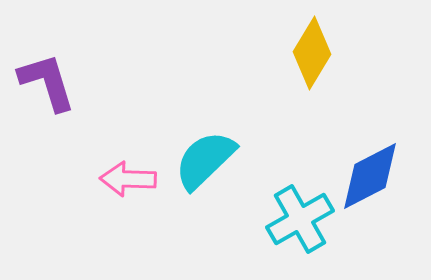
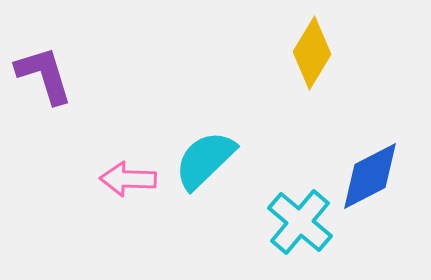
purple L-shape: moved 3 px left, 7 px up
cyan cross: moved 3 px down; rotated 20 degrees counterclockwise
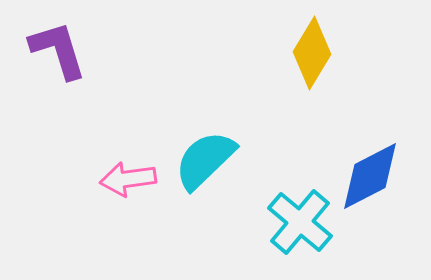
purple L-shape: moved 14 px right, 25 px up
pink arrow: rotated 10 degrees counterclockwise
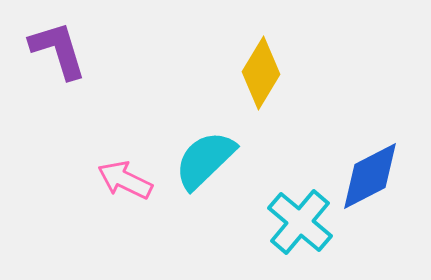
yellow diamond: moved 51 px left, 20 px down
pink arrow: moved 3 px left, 1 px down; rotated 34 degrees clockwise
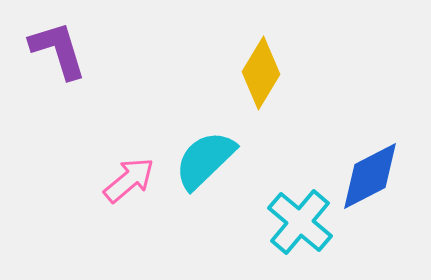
pink arrow: moved 4 px right; rotated 114 degrees clockwise
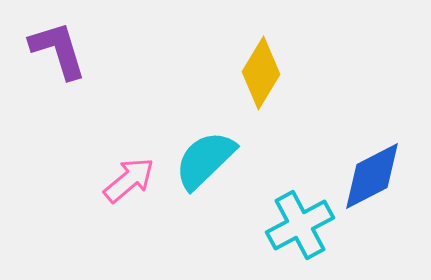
blue diamond: moved 2 px right
cyan cross: moved 3 px down; rotated 22 degrees clockwise
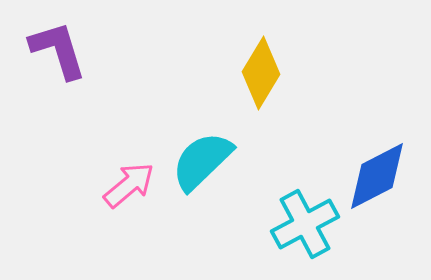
cyan semicircle: moved 3 px left, 1 px down
blue diamond: moved 5 px right
pink arrow: moved 5 px down
cyan cross: moved 5 px right, 1 px up
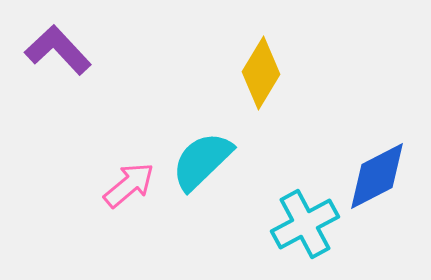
purple L-shape: rotated 26 degrees counterclockwise
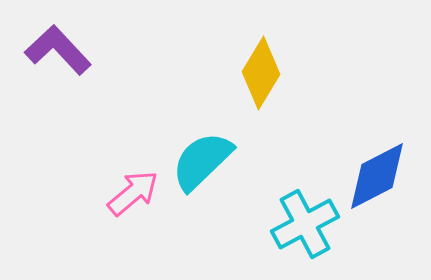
pink arrow: moved 4 px right, 8 px down
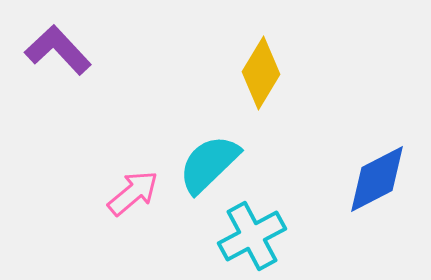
cyan semicircle: moved 7 px right, 3 px down
blue diamond: moved 3 px down
cyan cross: moved 53 px left, 12 px down
